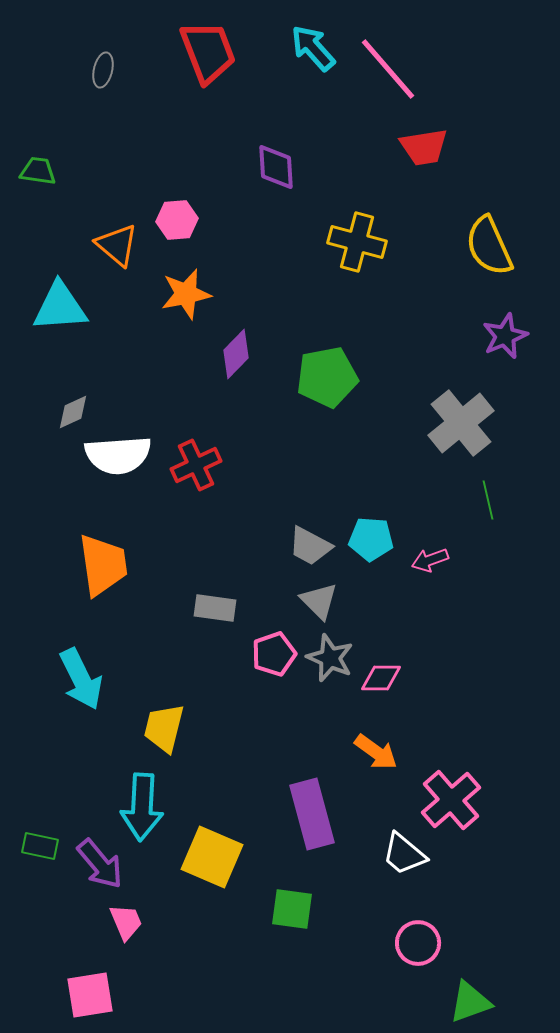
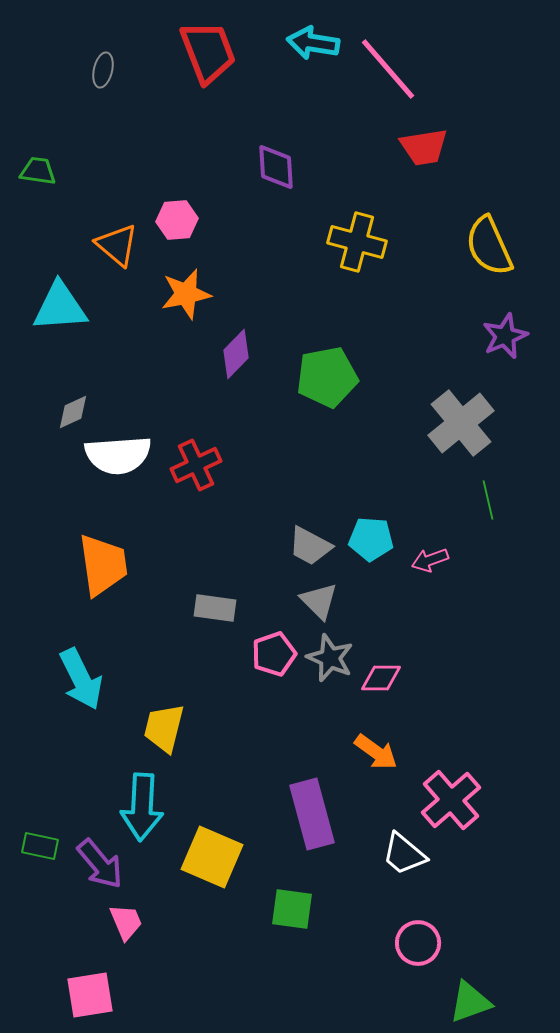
cyan arrow at (313, 48): moved 5 px up; rotated 39 degrees counterclockwise
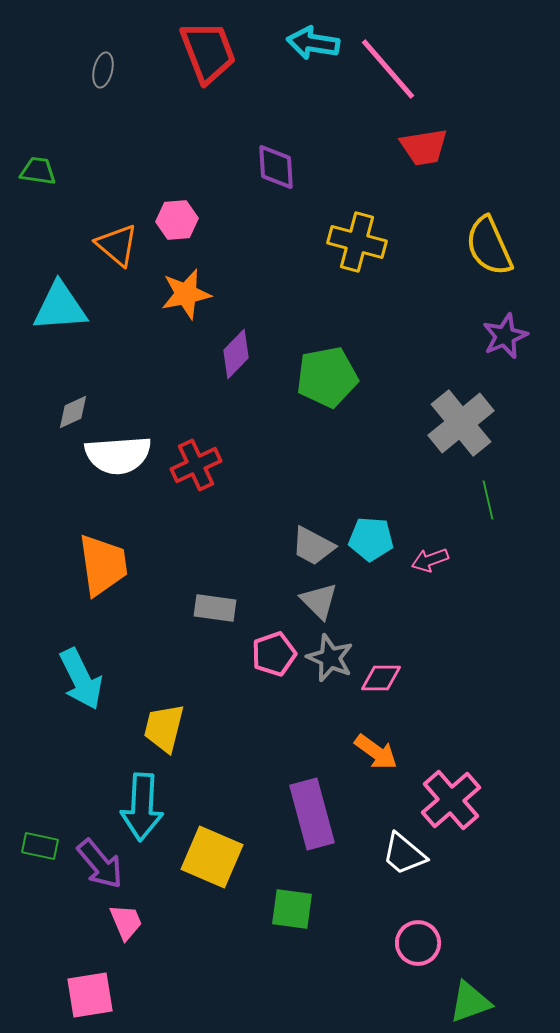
gray trapezoid at (310, 546): moved 3 px right
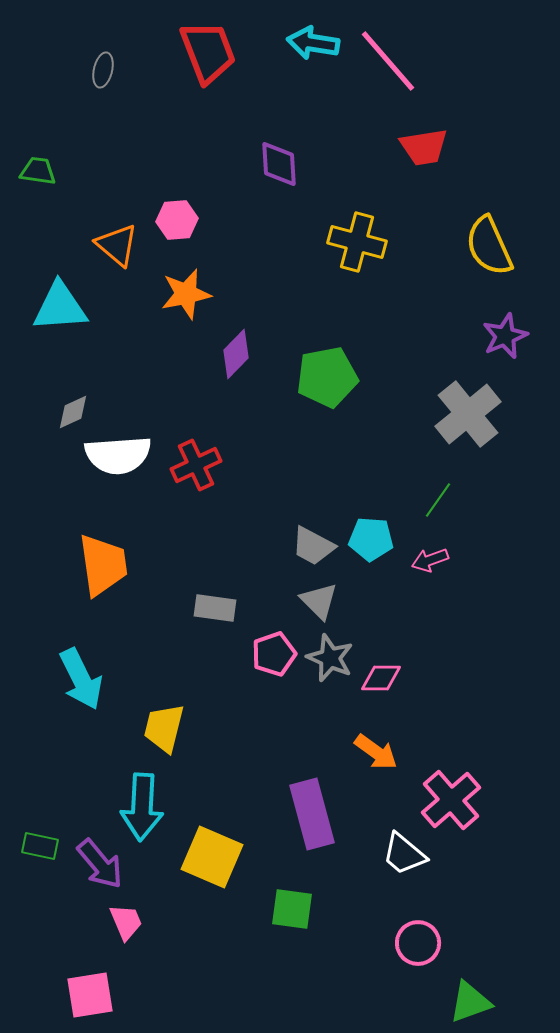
pink line at (388, 69): moved 8 px up
purple diamond at (276, 167): moved 3 px right, 3 px up
gray cross at (461, 423): moved 7 px right, 9 px up
green line at (488, 500): moved 50 px left; rotated 48 degrees clockwise
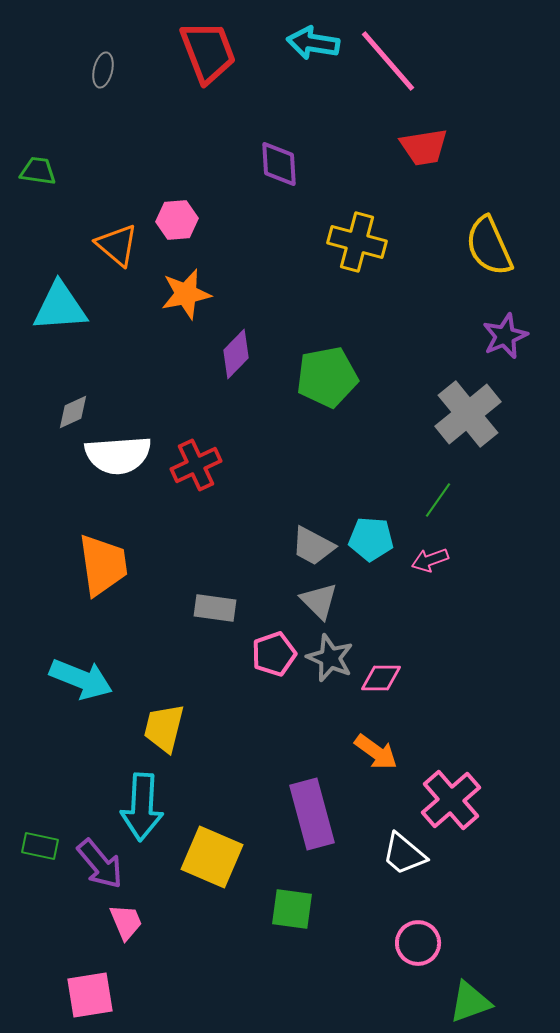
cyan arrow at (81, 679): rotated 42 degrees counterclockwise
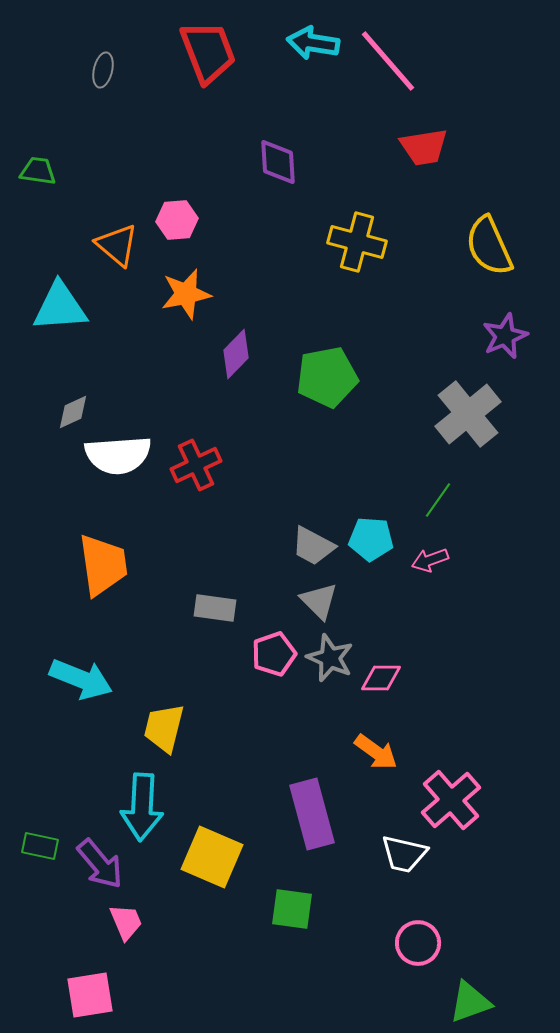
purple diamond at (279, 164): moved 1 px left, 2 px up
white trapezoid at (404, 854): rotated 27 degrees counterclockwise
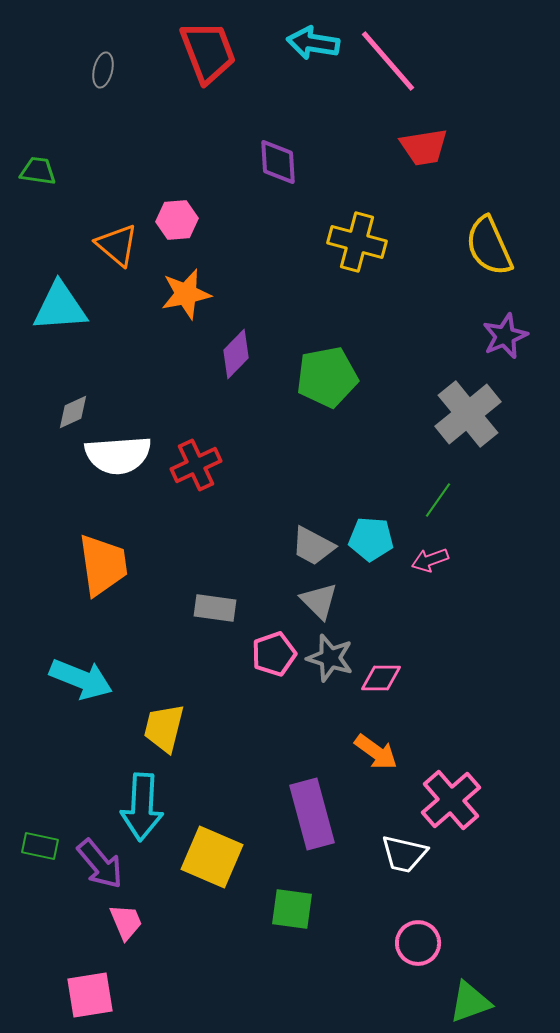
gray star at (330, 658): rotated 6 degrees counterclockwise
